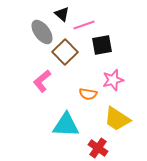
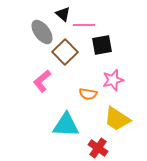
black triangle: moved 1 px right
pink line: rotated 20 degrees clockwise
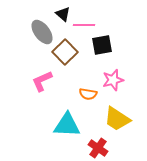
pink L-shape: rotated 15 degrees clockwise
cyan triangle: moved 1 px right
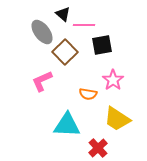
pink star: rotated 20 degrees counterclockwise
red cross: rotated 12 degrees clockwise
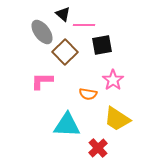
pink L-shape: rotated 25 degrees clockwise
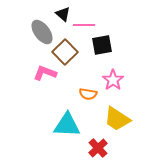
pink L-shape: moved 3 px right, 8 px up; rotated 20 degrees clockwise
